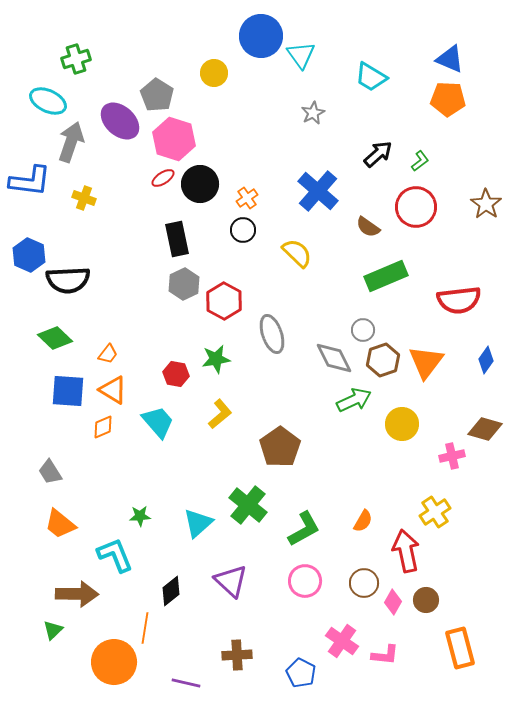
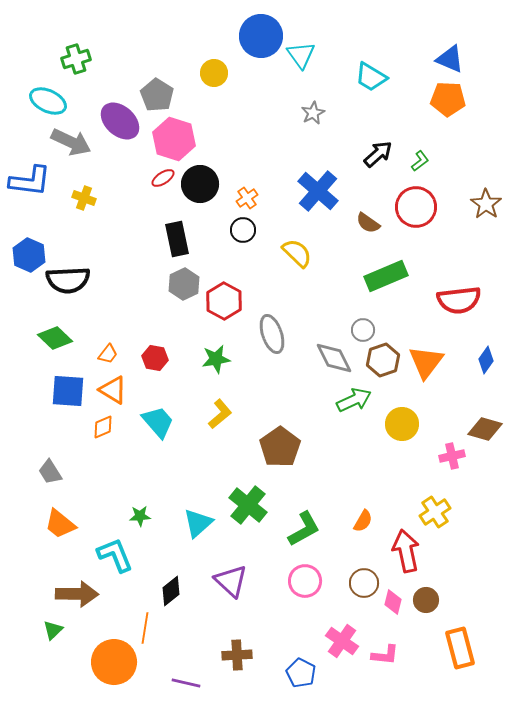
gray arrow at (71, 142): rotated 96 degrees clockwise
brown semicircle at (368, 227): moved 4 px up
red hexagon at (176, 374): moved 21 px left, 16 px up
pink diamond at (393, 602): rotated 15 degrees counterclockwise
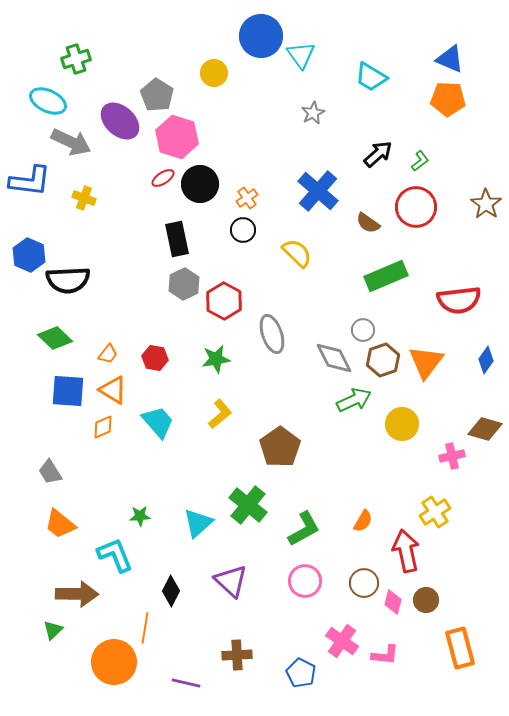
pink hexagon at (174, 139): moved 3 px right, 2 px up
black diamond at (171, 591): rotated 24 degrees counterclockwise
